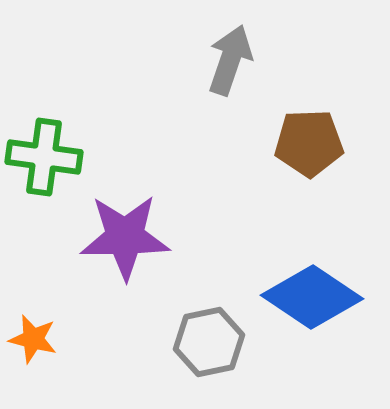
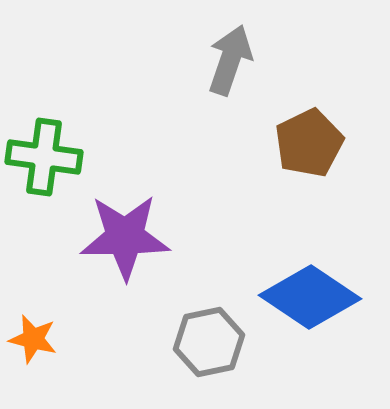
brown pentagon: rotated 24 degrees counterclockwise
blue diamond: moved 2 px left
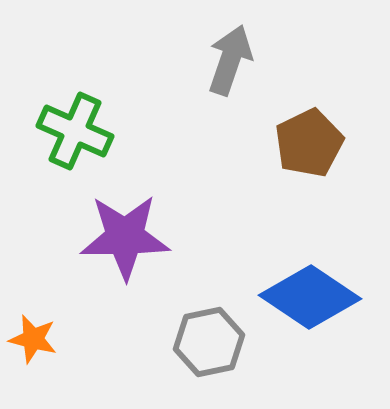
green cross: moved 31 px right, 26 px up; rotated 16 degrees clockwise
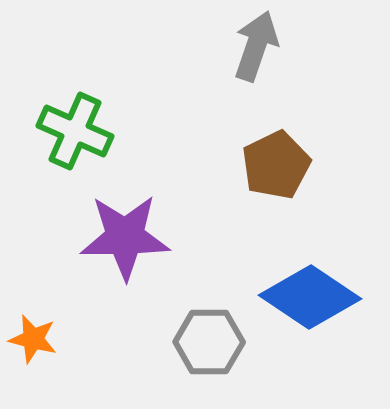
gray arrow: moved 26 px right, 14 px up
brown pentagon: moved 33 px left, 22 px down
gray hexagon: rotated 12 degrees clockwise
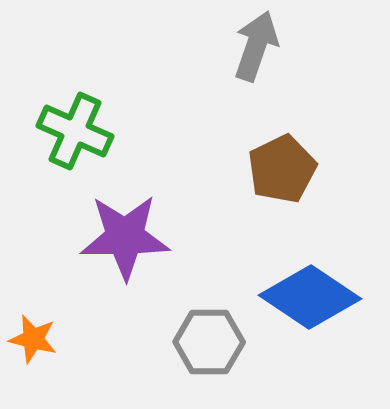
brown pentagon: moved 6 px right, 4 px down
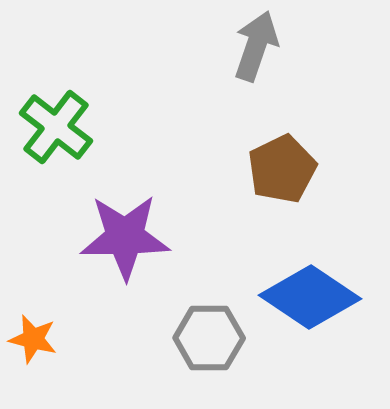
green cross: moved 19 px left, 4 px up; rotated 14 degrees clockwise
gray hexagon: moved 4 px up
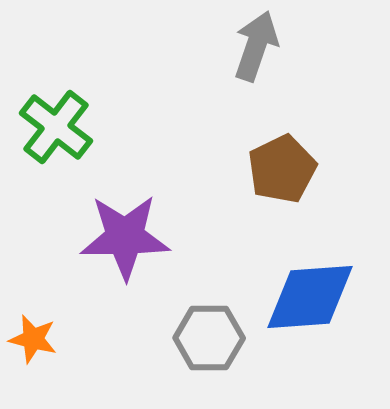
blue diamond: rotated 38 degrees counterclockwise
